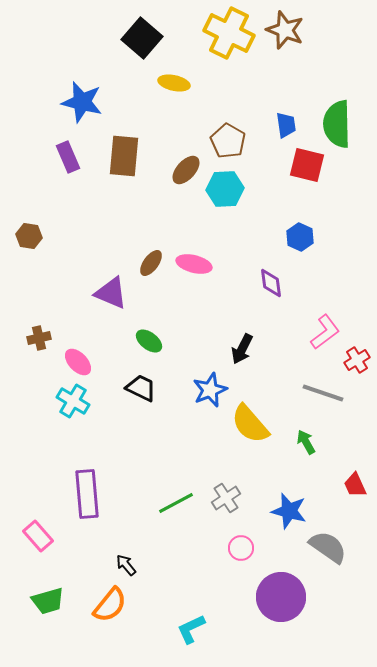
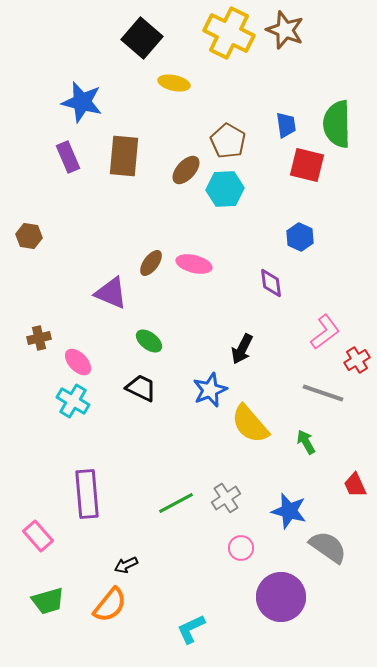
black arrow at (126, 565): rotated 75 degrees counterclockwise
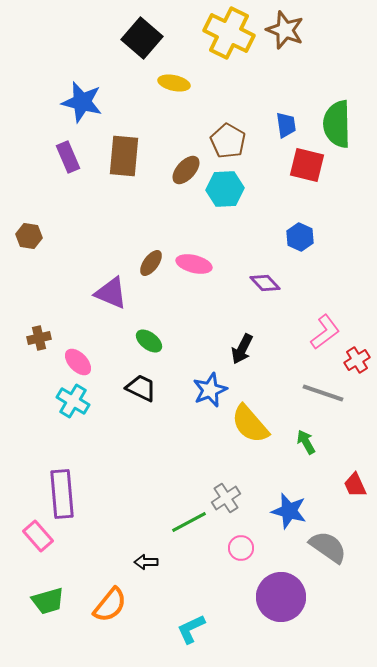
purple diamond at (271, 283): moved 6 px left; rotated 36 degrees counterclockwise
purple rectangle at (87, 494): moved 25 px left
green line at (176, 503): moved 13 px right, 19 px down
black arrow at (126, 565): moved 20 px right, 3 px up; rotated 25 degrees clockwise
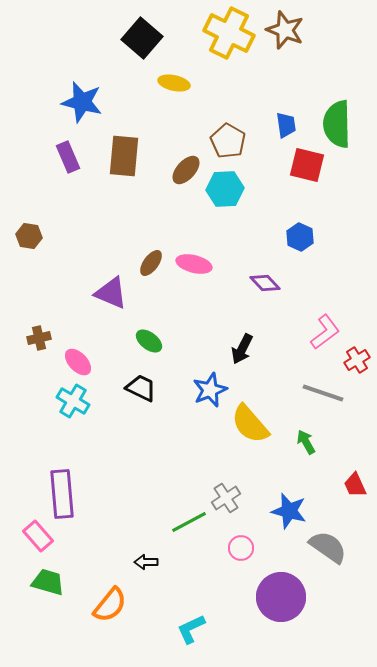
green trapezoid at (48, 601): moved 19 px up; rotated 148 degrees counterclockwise
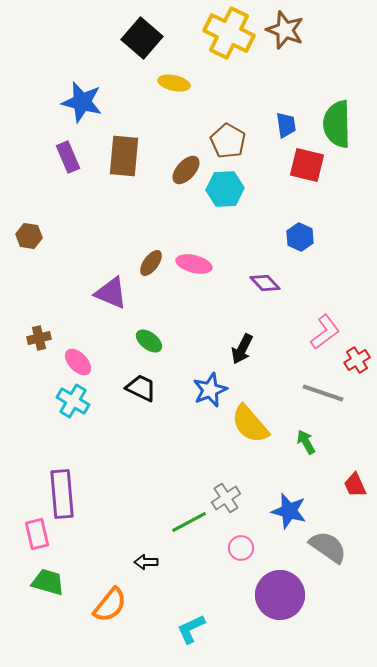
pink rectangle at (38, 536): moved 1 px left, 2 px up; rotated 28 degrees clockwise
purple circle at (281, 597): moved 1 px left, 2 px up
